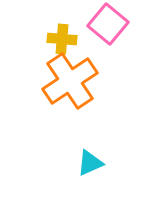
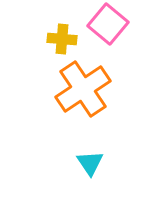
orange cross: moved 13 px right, 8 px down
cyan triangle: rotated 40 degrees counterclockwise
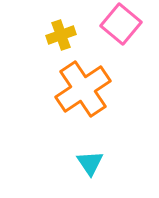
pink square: moved 13 px right
yellow cross: moved 1 px left, 4 px up; rotated 24 degrees counterclockwise
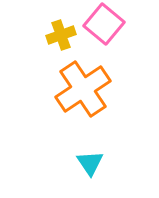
pink square: moved 17 px left
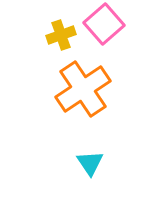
pink square: rotated 9 degrees clockwise
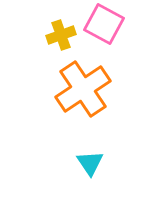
pink square: rotated 21 degrees counterclockwise
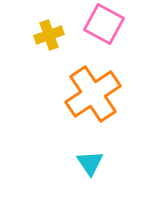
yellow cross: moved 12 px left
orange cross: moved 10 px right, 5 px down
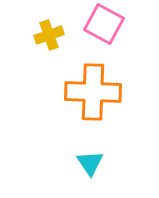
orange cross: moved 2 px up; rotated 36 degrees clockwise
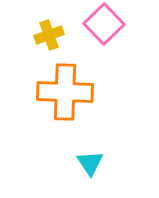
pink square: rotated 18 degrees clockwise
orange cross: moved 28 px left
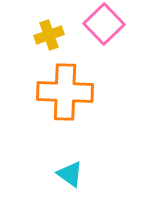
cyan triangle: moved 20 px left, 11 px down; rotated 20 degrees counterclockwise
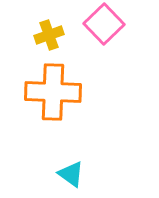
orange cross: moved 12 px left
cyan triangle: moved 1 px right
